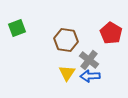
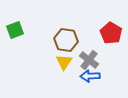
green square: moved 2 px left, 2 px down
yellow triangle: moved 3 px left, 11 px up
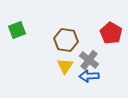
green square: moved 2 px right
yellow triangle: moved 1 px right, 4 px down
blue arrow: moved 1 px left
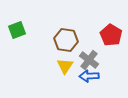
red pentagon: moved 2 px down
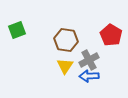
gray cross: rotated 24 degrees clockwise
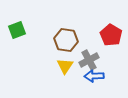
blue arrow: moved 5 px right
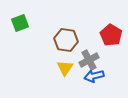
green square: moved 3 px right, 7 px up
yellow triangle: moved 2 px down
blue arrow: rotated 12 degrees counterclockwise
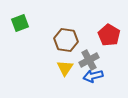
red pentagon: moved 2 px left
blue arrow: moved 1 px left
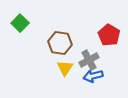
green square: rotated 24 degrees counterclockwise
brown hexagon: moved 6 px left, 3 px down
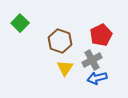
red pentagon: moved 8 px left; rotated 15 degrees clockwise
brown hexagon: moved 2 px up; rotated 10 degrees clockwise
gray cross: moved 3 px right
blue arrow: moved 4 px right, 2 px down
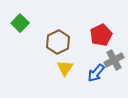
brown hexagon: moved 2 px left, 1 px down; rotated 15 degrees clockwise
gray cross: moved 22 px right
blue arrow: moved 1 px left, 5 px up; rotated 36 degrees counterclockwise
